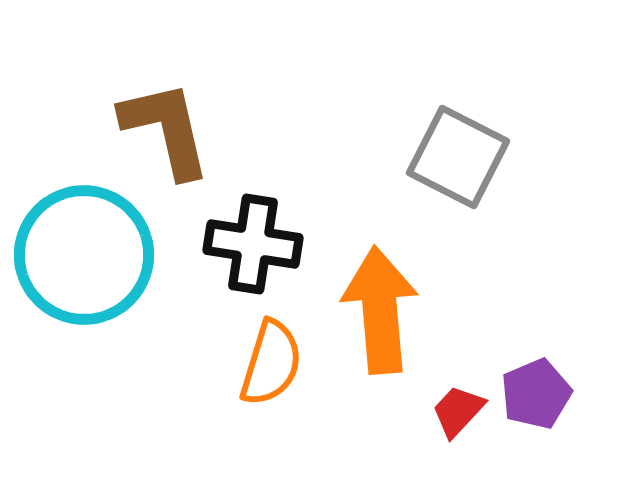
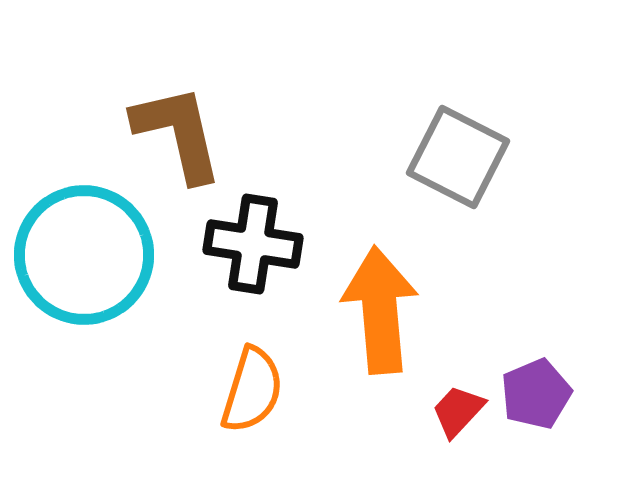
brown L-shape: moved 12 px right, 4 px down
orange semicircle: moved 19 px left, 27 px down
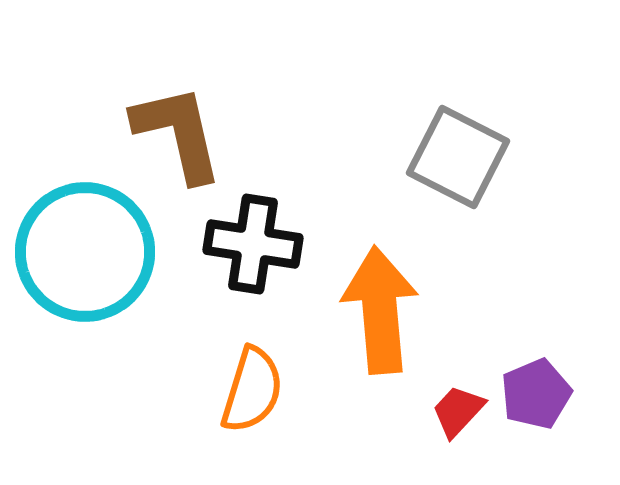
cyan circle: moved 1 px right, 3 px up
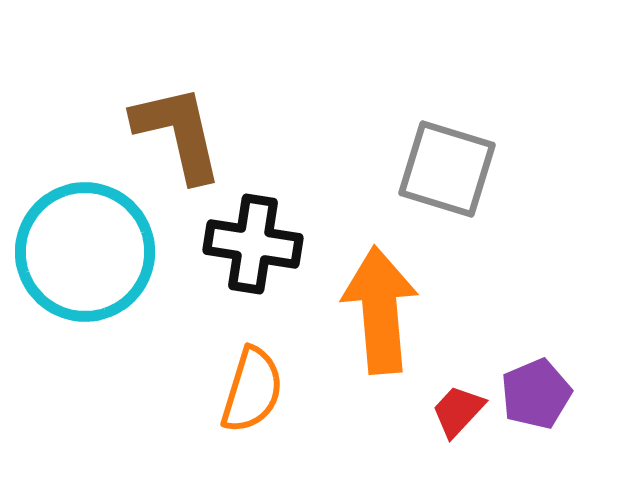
gray square: moved 11 px left, 12 px down; rotated 10 degrees counterclockwise
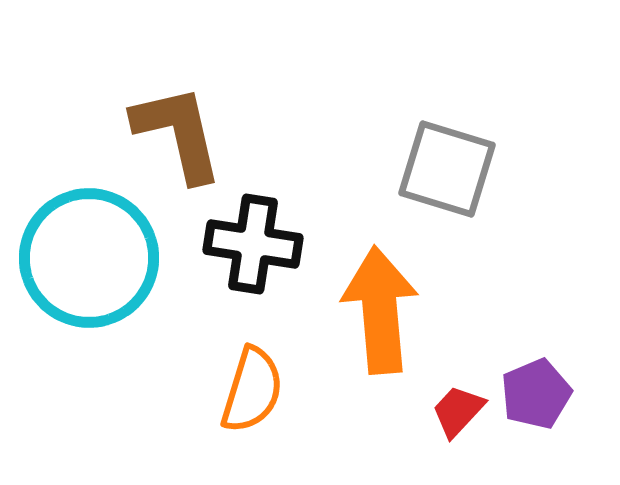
cyan circle: moved 4 px right, 6 px down
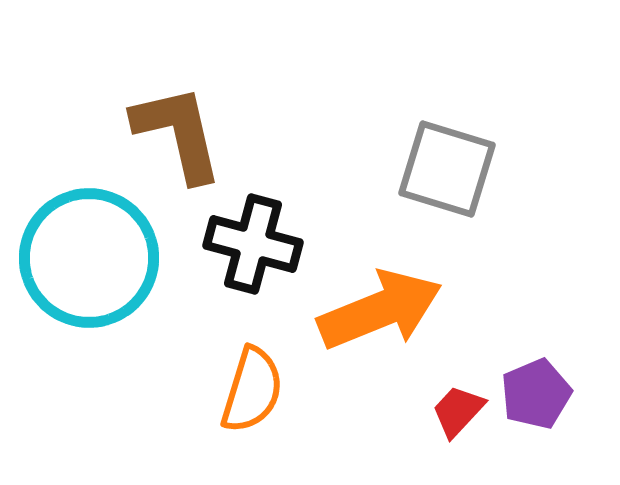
black cross: rotated 6 degrees clockwise
orange arrow: rotated 73 degrees clockwise
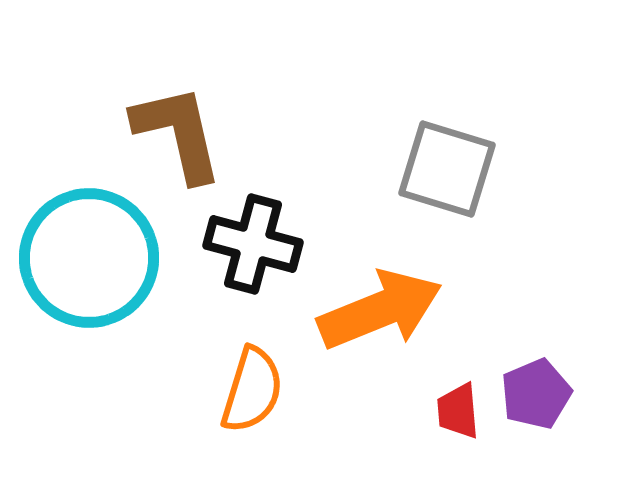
red trapezoid: rotated 48 degrees counterclockwise
